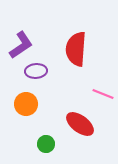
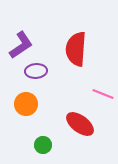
green circle: moved 3 px left, 1 px down
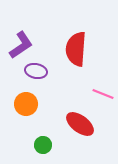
purple ellipse: rotated 15 degrees clockwise
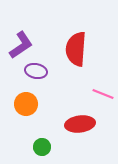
red ellipse: rotated 44 degrees counterclockwise
green circle: moved 1 px left, 2 px down
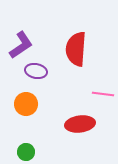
pink line: rotated 15 degrees counterclockwise
green circle: moved 16 px left, 5 px down
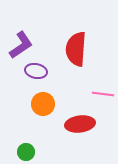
orange circle: moved 17 px right
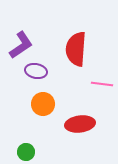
pink line: moved 1 px left, 10 px up
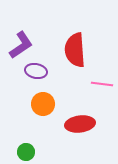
red semicircle: moved 1 px left, 1 px down; rotated 8 degrees counterclockwise
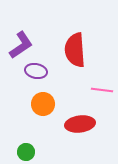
pink line: moved 6 px down
